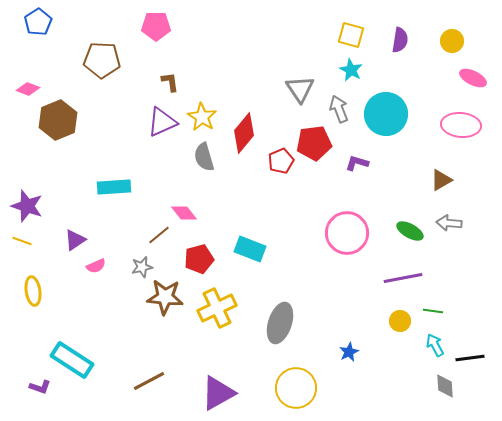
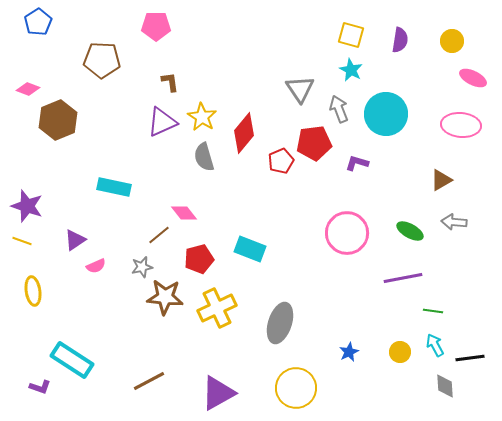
cyan rectangle at (114, 187): rotated 16 degrees clockwise
gray arrow at (449, 223): moved 5 px right, 1 px up
yellow circle at (400, 321): moved 31 px down
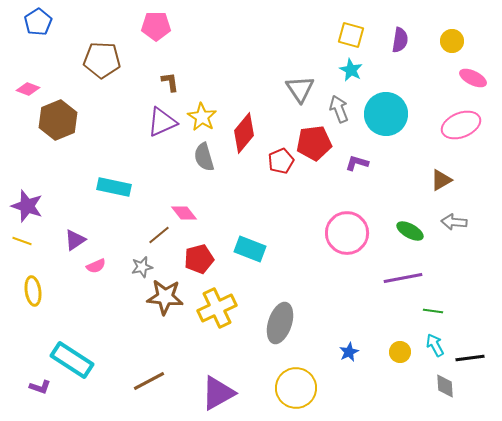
pink ellipse at (461, 125): rotated 27 degrees counterclockwise
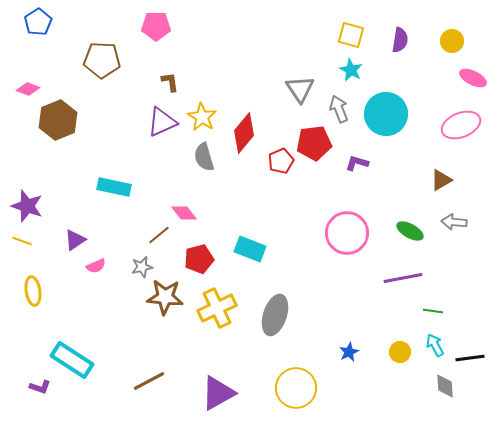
gray ellipse at (280, 323): moved 5 px left, 8 px up
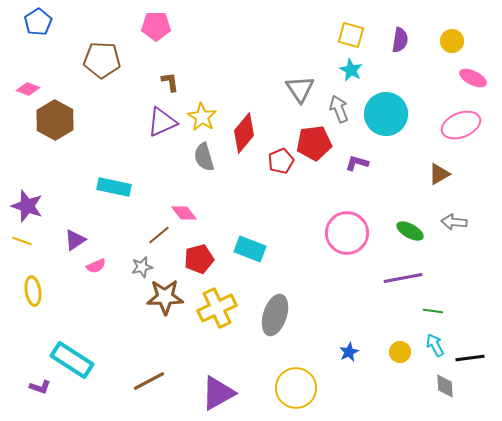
brown hexagon at (58, 120): moved 3 px left; rotated 9 degrees counterclockwise
brown triangle at (441, 180): moved 2 px left, 6 px up
brown star at (165, 297): rotated 6 degrees counterclockwise
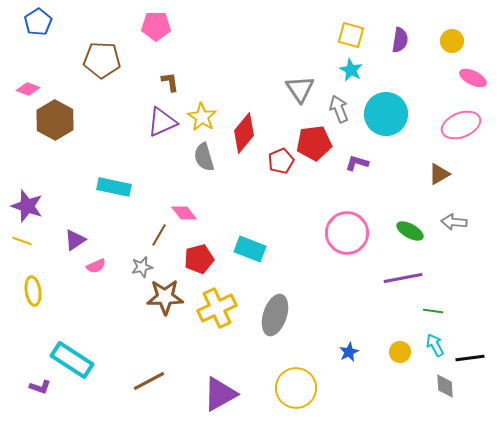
brown line at (159, 235): rotated 20 degrees counterclockwise
purple triangle at (218, 393): moved 2 px right, 1 px down
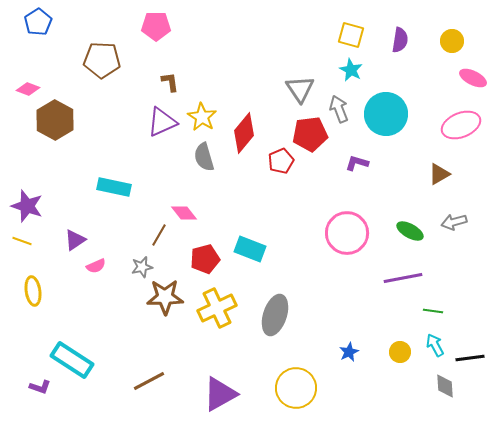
red pentagon at (314, 143): moved 4 px left, 9 px up
gray arrow at (454, 222): rotated 20 degrees counterclockwise
red pentagon at (199, 259): moved 6 px right
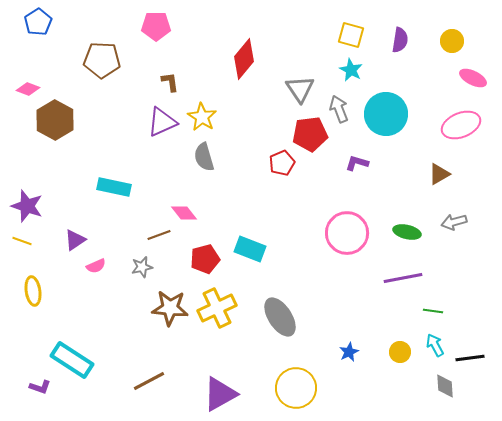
red diamond at (244, 133): moved 74 px up
red pentagon at (281, 161): moved 1 px right, 2 px down
green ellipse at (410, 231): moved 3 px left, 1 px down; rotated 16 degrees counterclockwise
brown line at (159, 235): rotated 40 degrees clockwise
brown star at (165, 297): moved 5 px right, 11 px down; rotated 6 degrees clockwise
gray ellipse at (275, 315): moved 5 px right, 2 px down; rotated 51 degrees counterclockwise
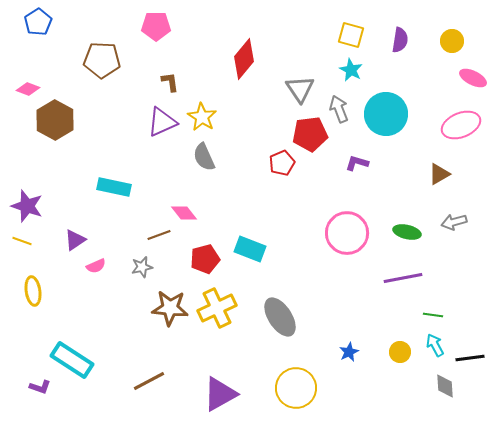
gray semicircle at (204, 157): rotated 8 degrees counterclockwise
green line at (433, 311): moved 4 px down
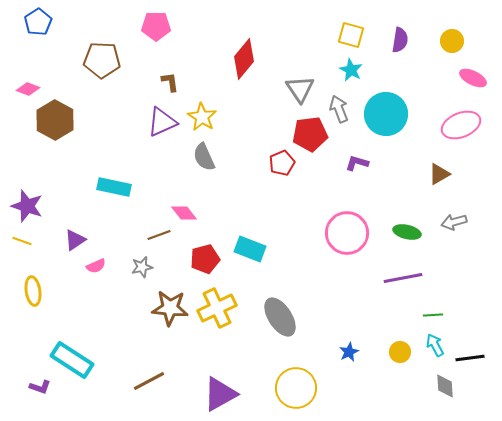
green line at (433, 315): rotated 12 degrees counterclockwise
